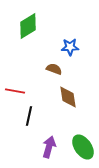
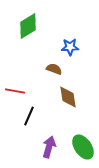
black line: rotated 12 degrees clockwise
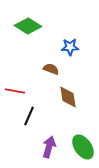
green diamond: rotated 64 degrees clockwise
brown semicircle: moved 3 px left
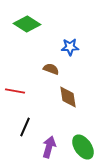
green diamond: moved 1 px left, 2 px up
black line: moved 4 px left, 11 px down
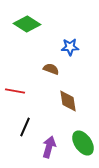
brown diamond: moved 4 px down
green ellipse: moved 4 px up
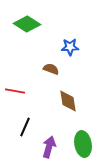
green ellipse: moved 1 px down; rotated 25 degrees clockwise
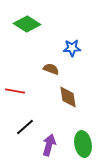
blue star: moved 2 px right, 1 px down
brown diamond: moved 4 px up
black line: rotated 24 degrees clockwise
purple arrow: moved 2 px up
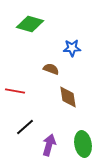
green diamond: moved 3 px right; rotated 16 degrees counterclockwise
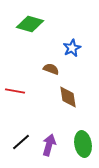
blue star: rotated 24 degrees counterclockwise
black line: moved 4 px left, 15 px down
